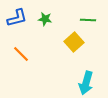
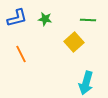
orange line: rotated 18 degrees clockwise
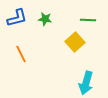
yellow square: moved 1 px right
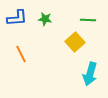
blue L-shape: rotated 10 degrees clockwise
cyan arrow: moved 4 px right, 9 px up
